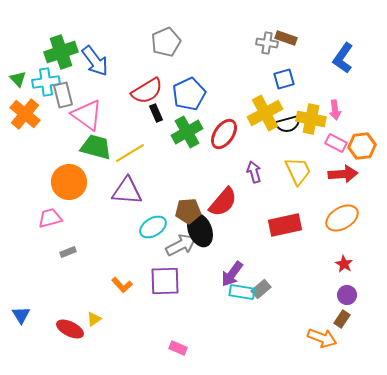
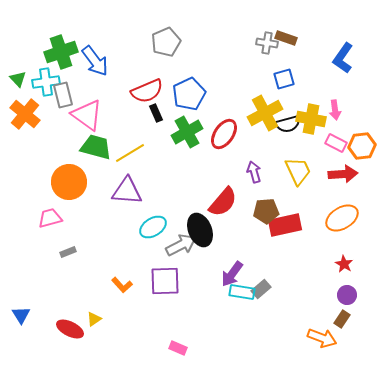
red semicircle at (147, 91): rotated 8 degrees clockwise
brown pentagon at (188, 211): moved 78 px right
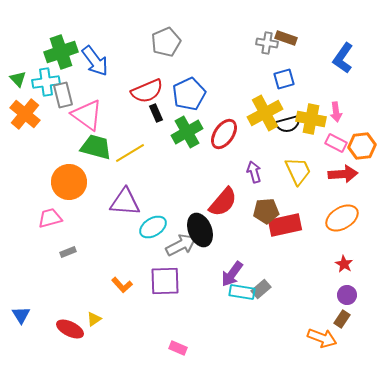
pink arrow at (335, 110): moved 1 px right, 2 px down
purple triangle at (127, 191): moved 2 px left, 11 px down
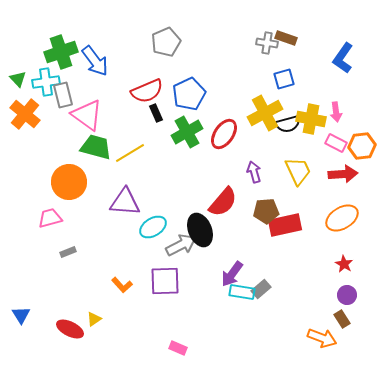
brown rectangle at (342, 319): rotated 66 degrees counterclockwise
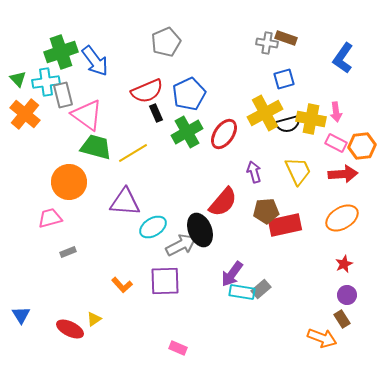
yellow line at (130, 153): moved 3 px right
red star at (344, 264): rotated 18 degrees clockwise
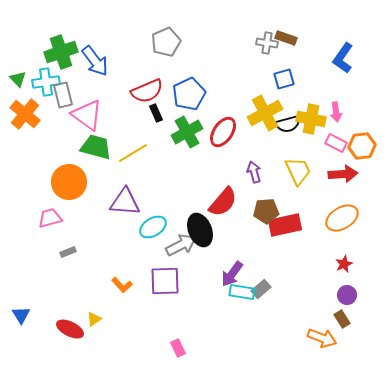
red ellipse at (224, 134): moved 1 px left, 2 px up
pink rectangle at (178, 348): rotated 42 degrees clockwise
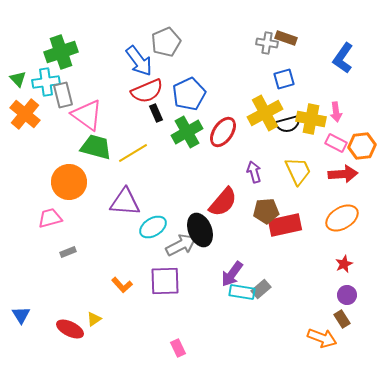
blue arrow at (95, 61): moved 44 px right
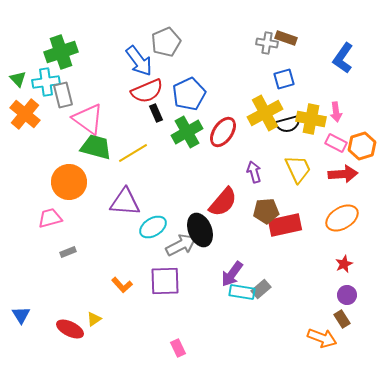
pink triangle at (87, 115): moved 1 px right, 4 px down
orange hexagon at (362, 146): rotated 12 degrees counterclockwise
yellow trapezoid at (298, 171): moved 2 px up
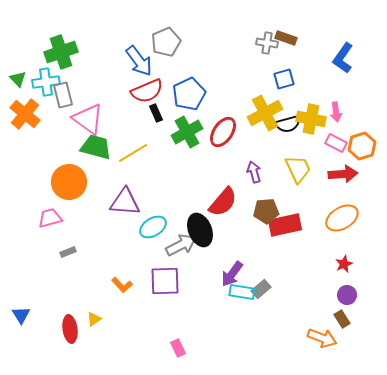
red ellipse at (70, 329): rotated 56 degrees clockwise
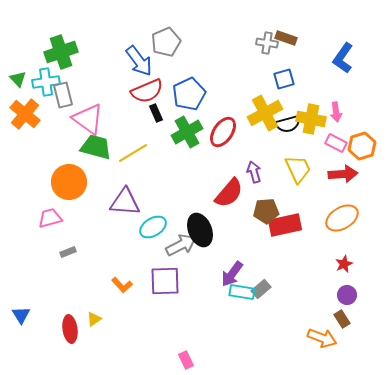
red semicircle at (223, 202): moved 6 px right, 9 px up
pink rectangle at (178, 348): moved 8 px right, 12 px down
